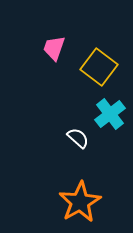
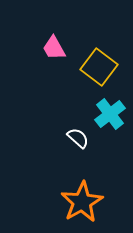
pink trapezoid: rotated 48 degrees counterclockwise
orange star: moved 2 px right
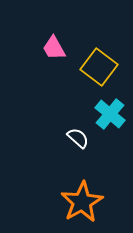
cyan cross: rotated 12 degrees counterclockwise
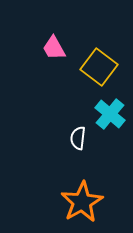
white semicircle: rotated 125 degrees counterclockwise
